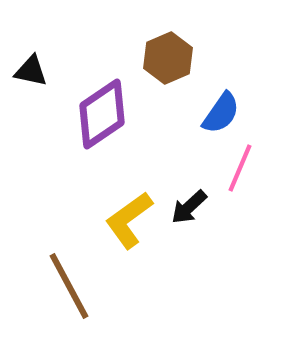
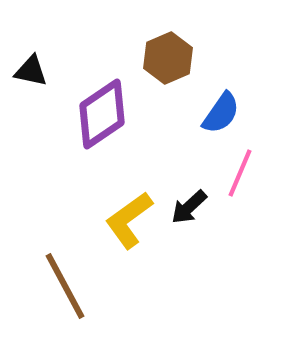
pink line: moved 5 px down
brown line: moved 4 px left
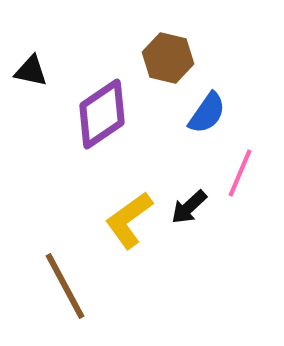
brown hexagon: rotated 24 degrees counterclockwise
blue semicircle: moved 14 px left
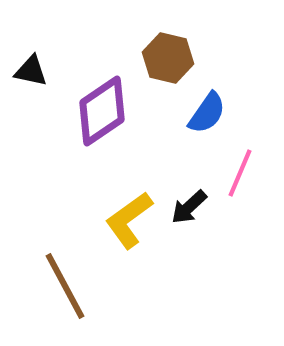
purple diamond: moved 3 px up
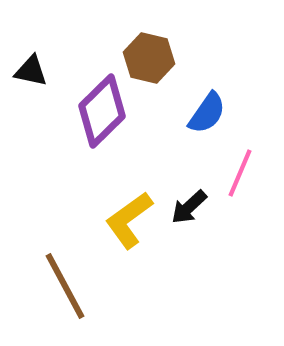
brown hexagon: moved 19 px left
purple diamond: rotated 10 degrees counterclockwise
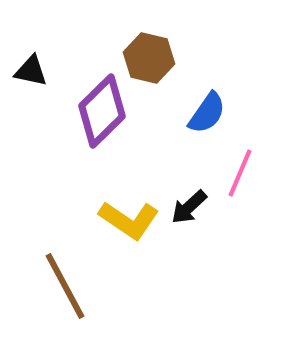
yellow L-shape: rotated 110 degrees counterclockwise
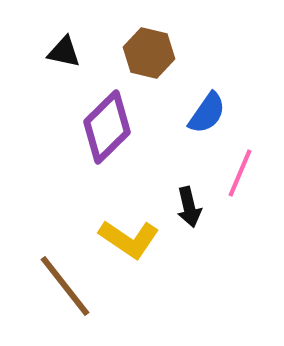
brown hexagon: moved 5 px up
black triangle: moved 33 px right, 19 px up
purple diamond: moved 5 px right, 16 px down
black arrow: rotated 60 degrees counterclockwise
yellow L-shape: moved 19 px down
brown line: rotated 10 degrees counterclockwise
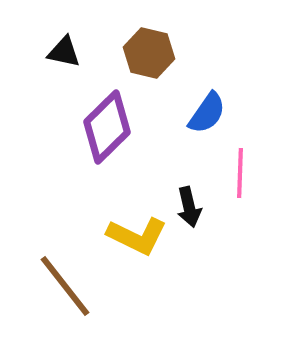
pink line: rotated 21 degrees counterclockwise
yellow L-shape: moved 8 px right, 3 px up; rotated 8 degrees counterclockwise
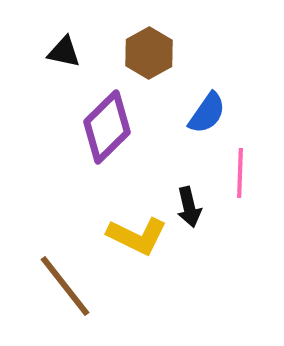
brown hexagon: rotated 18 degrees clockwise
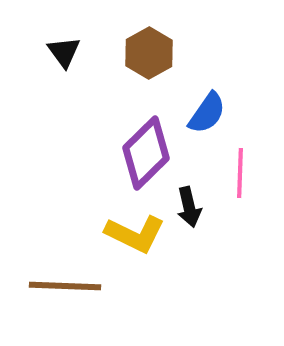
black triangle: rotated 42 degrees clockwise
purple diamond: moved 39 px right, 26 px down
yellow L-shape: moved 2 px left, 2 px up
brown line: rotated 50 degrees counterclockwise
